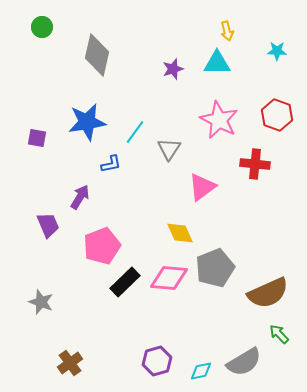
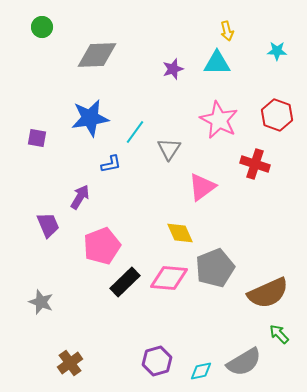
gray diamond: rotated 75 degrees clockwise
blue star: moved 3 px right, 4 px up
red cross: rotated 12 degrees clockwise
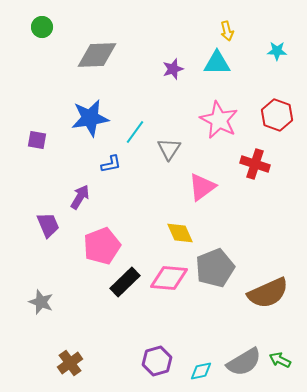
purple square: moved 2 px down
green arrow: moved 1 px right, 26 px down; rotated 20 degrees counterclockwise
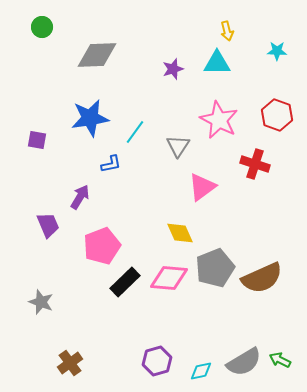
gray triangle: moved 9 px right, 3 px up
brown semicircle: moved 6 px left, 15 px up
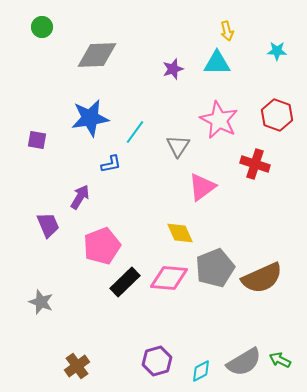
brown cross: moved 7 px right, 3 px down
cyan diamond: rotated 15 degrees counterclockwise
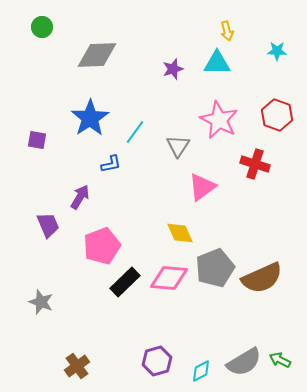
blue star: rotated 24 degrees counterclockwise
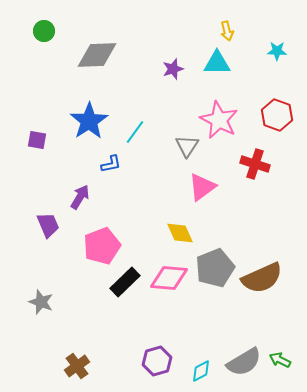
green circle: moved 2 px right, 4 px down
blue star: moved 1 px left, 3 px down
gray triangle: moved 9 px right
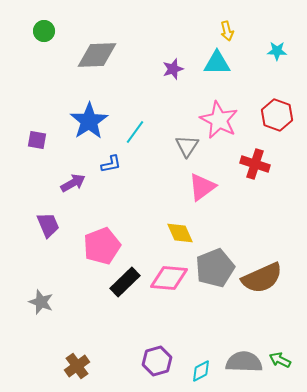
purple arrow: moved 7 px left, 14 px up; rotated 30 degrees clockwise
gray semicircle: rotated 147 degrees counterclockwise
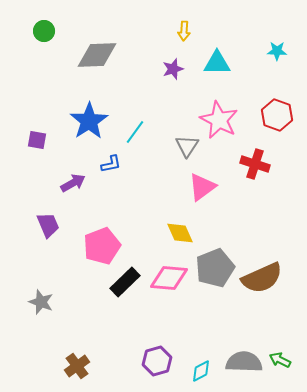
yellow arrow: moved 43 px left; rotated 18 degrees clockwise
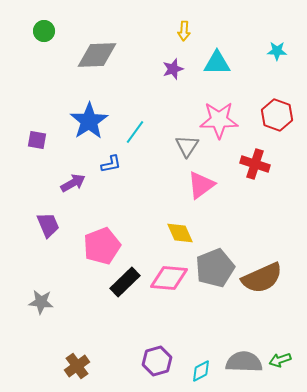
pink star: rotated 27 degrees counterclockwise
pink triangle: moved 1 px left, 2 px up
gray star: rotated 15 degrees counterclockwise
green arrow: rotated 45 degrees counterclockwise
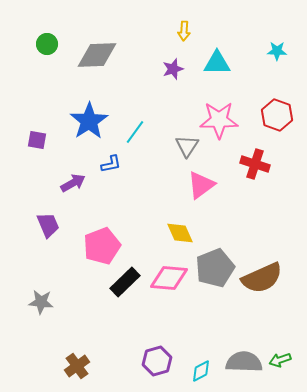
green circle: moved 3 px right, 13 px down
